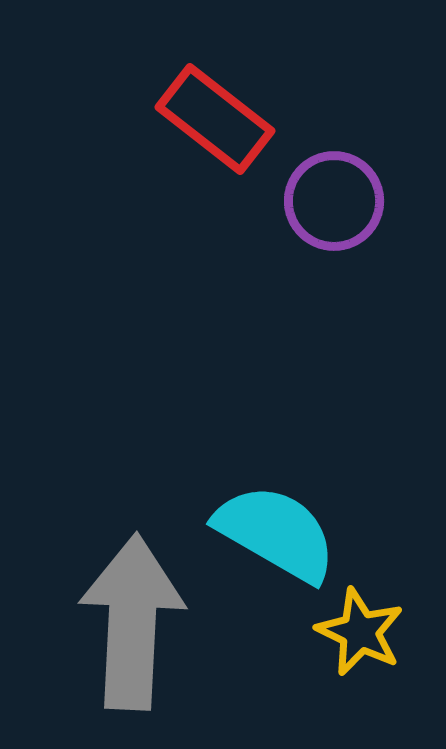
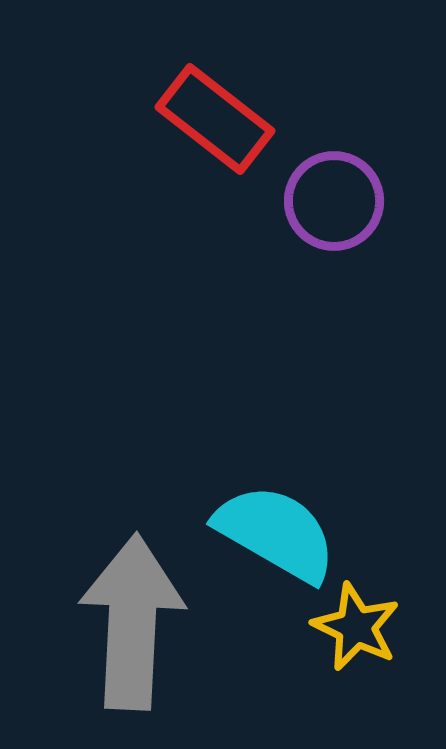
yellow star: moved 4 px left, 5 px up
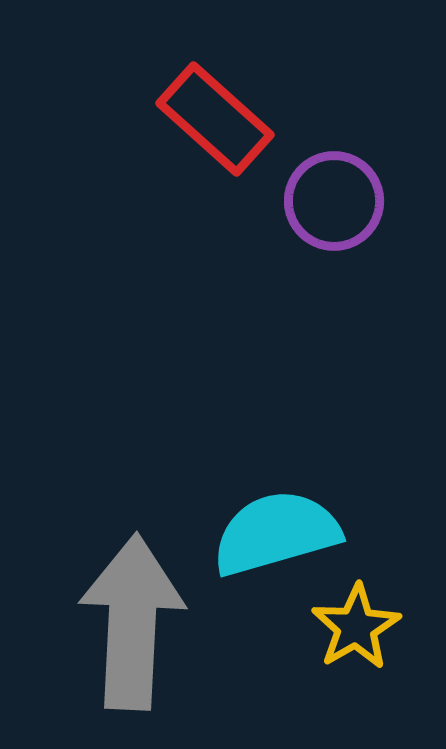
red rectangle: rotated 4 degrees clockwise
cyan semicircle: rotated 46 degrees counterclockwise
yellow star: rotated 16 degrees clockwise
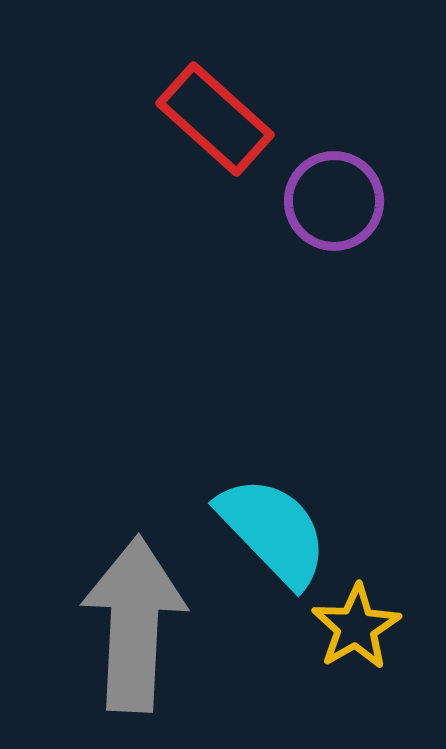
cyan semicircle: moved 3 px left, 2 px up; rotated 62 degrees clockwise
gray arrow: moved 2 px right, 2 px down
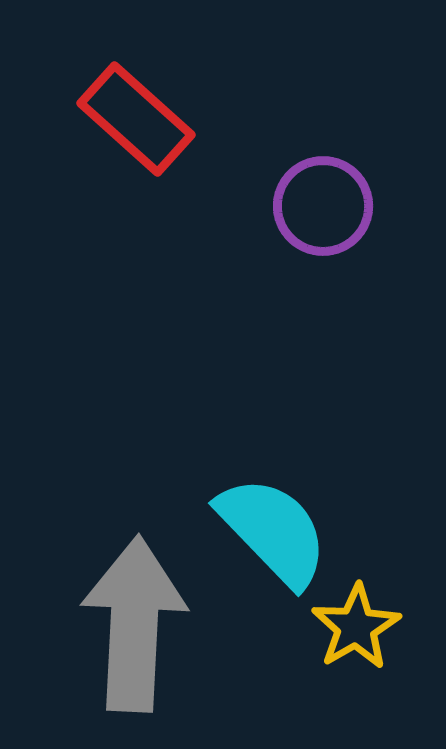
red rectangle: moved 79 px left
purple circle: moved 11 px left, 5 px down
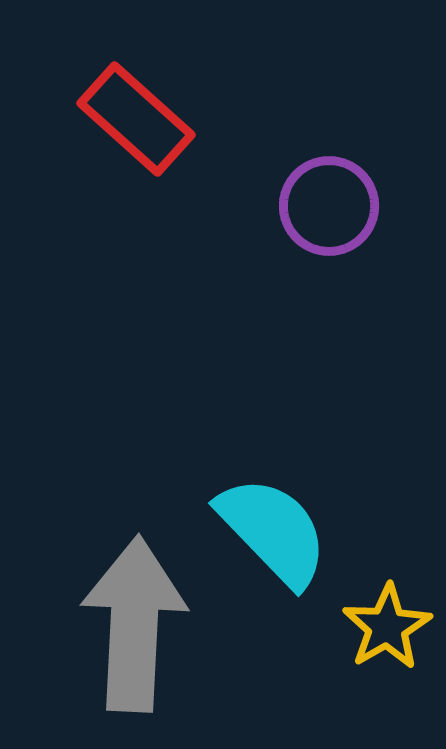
purple circle: moved 6 px right
yellow star: moved 31 px right
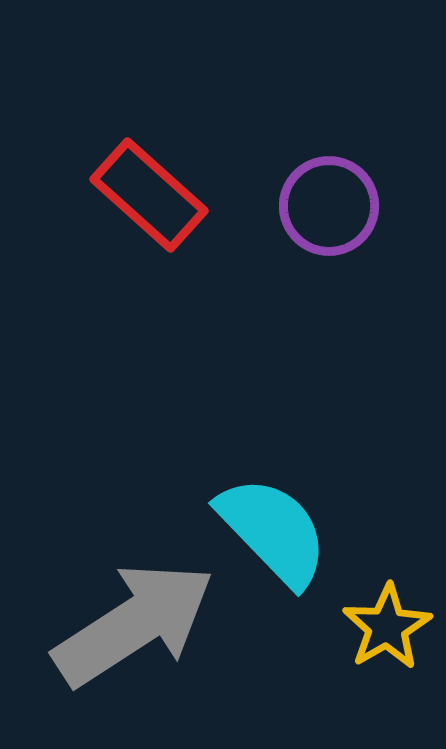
red rectangle: moved 13 px right, 76 px down
gray arrow: rotated 54 degrees clockwise
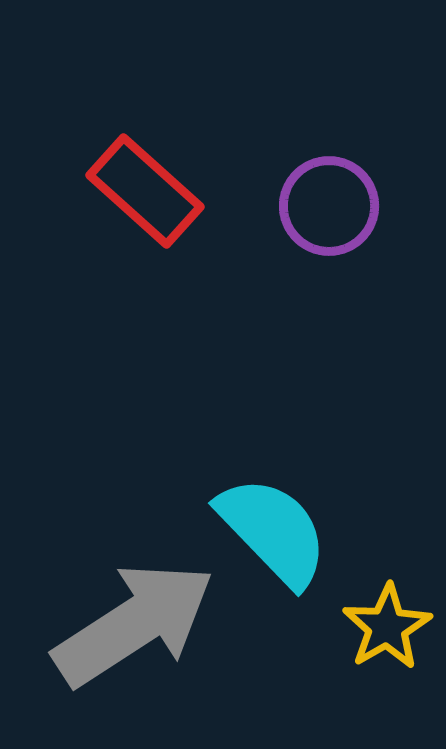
red rectangle: moved 4 px left, 4 px up
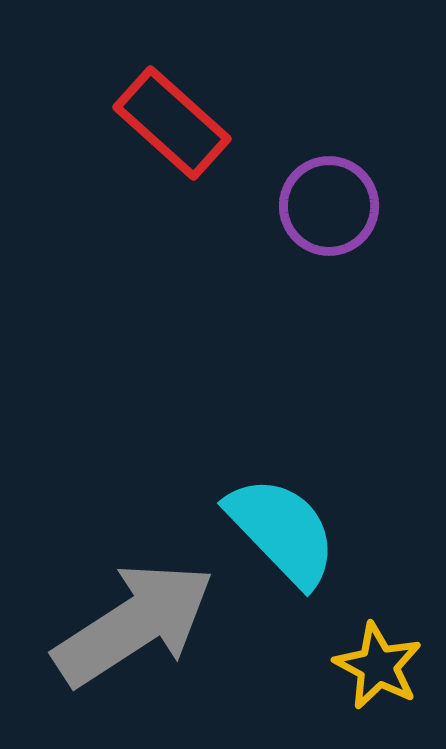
red rectangle: moved 27 px right, 68 px up
cyan semicircle: moved 9 px right
yellow star: moved 9 px left, 39 px down; rotated 14 degrees counterclockwise
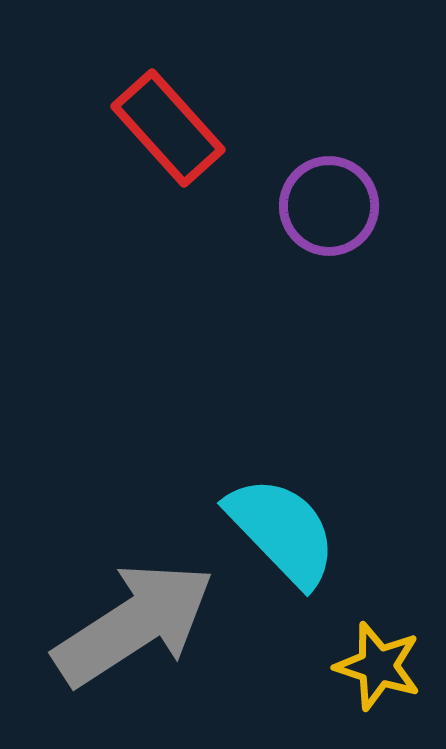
red rectangle: moved 4 px left, 5 px down; rotated 6 degrees clockwise
yellow star: rotated 10 degrees counterclockwise
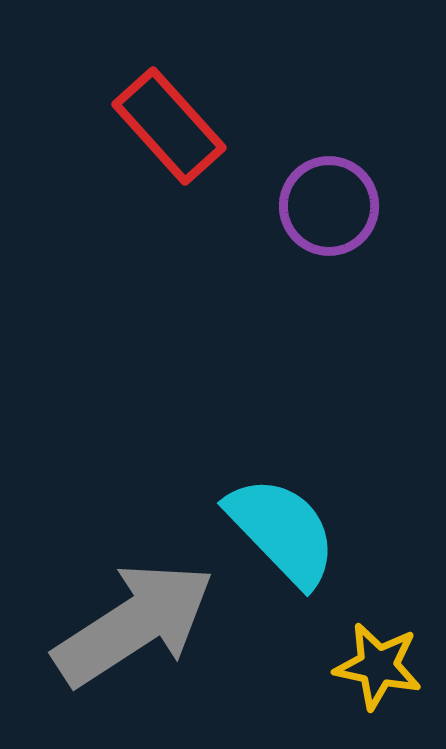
red rectangle: moved 1 px right, 2 px up
yellow star: rotated 6 degrees counterclockwise
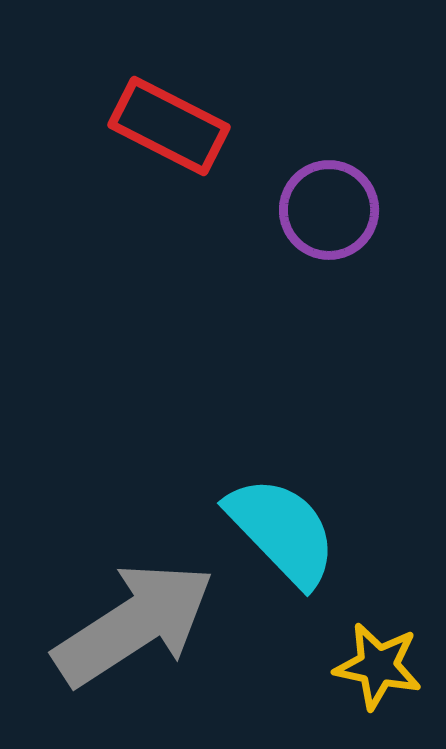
red rectangle: rotated 21 degrees counterclockwise
purple circle: moved 4 px down
